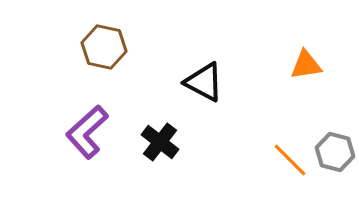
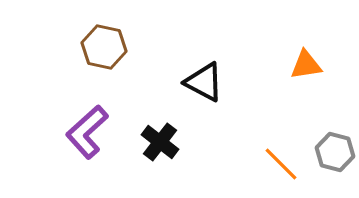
orange line: moved 9 px left, 4 px down
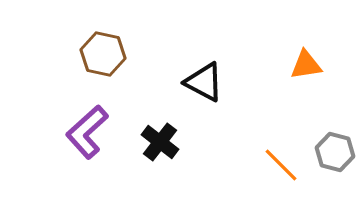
brown hexagon: moved 1 px left, 7 px down
orange line: moved 1 px down
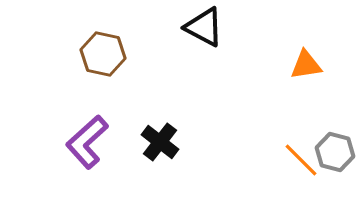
black triangle: moved 55 px up
purple L-shape: moved 10 px down
orange line: moved 20 px right, 5 px up
